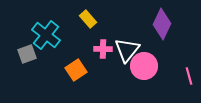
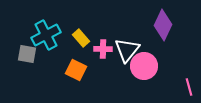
yellow rectangle: moved 7 px left, 19 px down
purple diamond: moved 1 px right, 1 px down
cyan cross: rotated 24 degrees clockwise
gray square: rotated 30 degrees clockwise
orange square: rotated 30 degrees counterclockwise
pink line: moved 11 px down
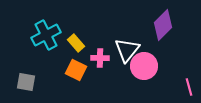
purple diamond: rotated 20 degrees clockwise
yellow rectangle: moved 5 px left, 5 px down
pink cross: moved 3 px left, 9 px down
gray square: moved 1 px left, 28 px down
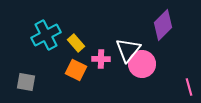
white triangle: moved 1 px right
pink cross: moved 1 px right, 1 px down
pink circle: moved 2 px left, 2 px up
